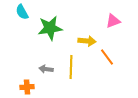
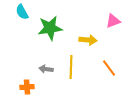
yellow arrow: moved 1 px right, 1 px up
orange line: moved 2 px right, 11 px down
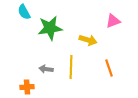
cyan semicircle: moved 2 px right
yellow arrow: rotated 12 degrees clockwise
orange line: rotated 18 degrees clockwise
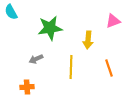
cyan semicircle: moved 13 px left
yellow arrow: rotated 78 degrees clockwise
gray arrow: moved 10 px left, 10 px up; rotated 32 degrees counterclockwise
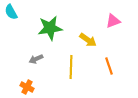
yellow arrow: rotated 60 degrees counterclockwise
orange line: moved 2 px up
orange cross: rotated 32 degrees clockwise
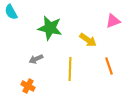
green star: rotated 20 degrees clockwise
yellow line: moved 1 px left, 2 px down
orange cross: moved 1 px right, 1 px up
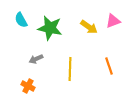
cyan semicircle: moved 10 px right, 8 px down
yellow arrow: moved 1 px right, 13 px up
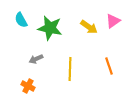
pink triangle: rotated 14 degrees counterclockwise
